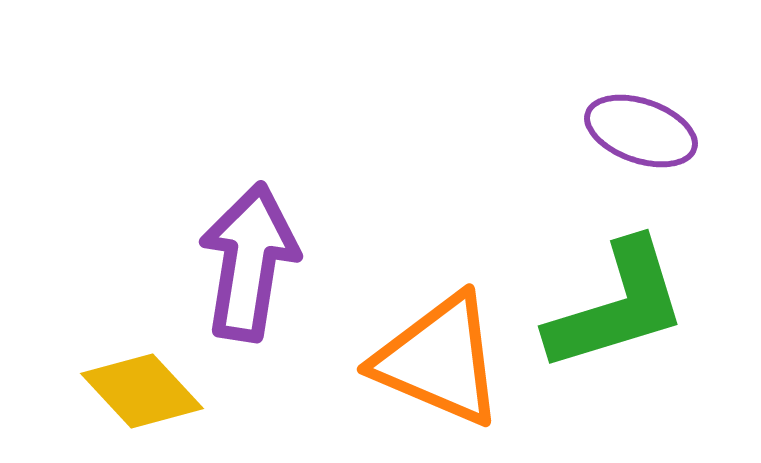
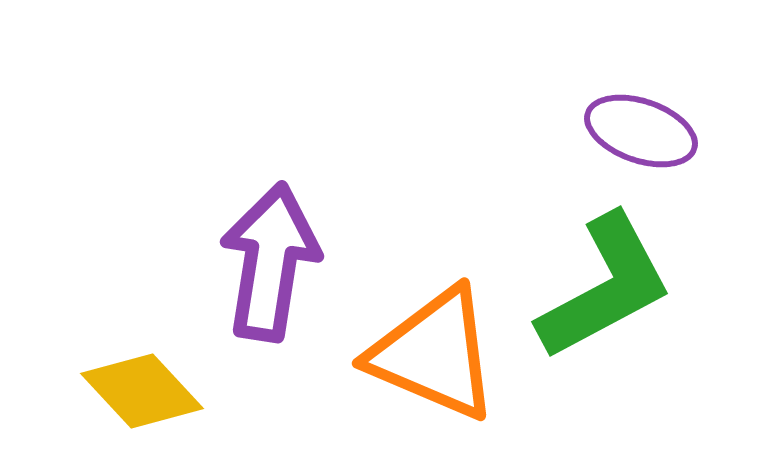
purple arrow: moved 21 px right
green L-shape: moved 12 px left, 19 px up; rotated 11 degrees counterclockwise
orange triangle: moved 5 px left, 6 px up
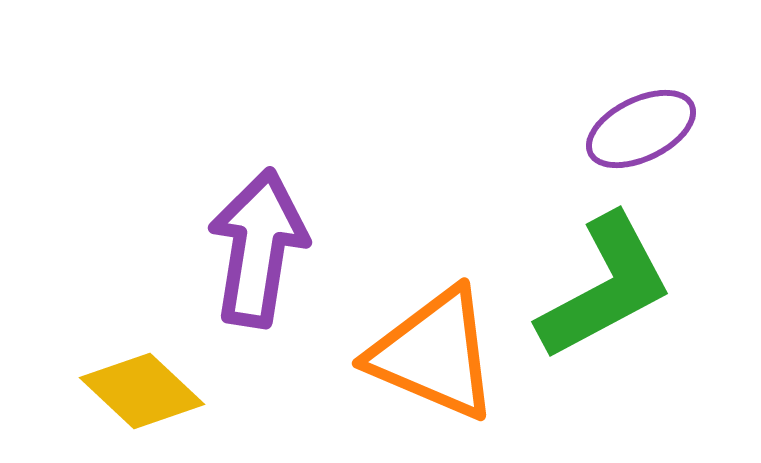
purple ellipse: moved 2 px up; rotated 45 degrees counterclockwise
purple arrow: moved 12 px left, 14 px up
yellow diamond: rotated 4 degrees counterclockwise
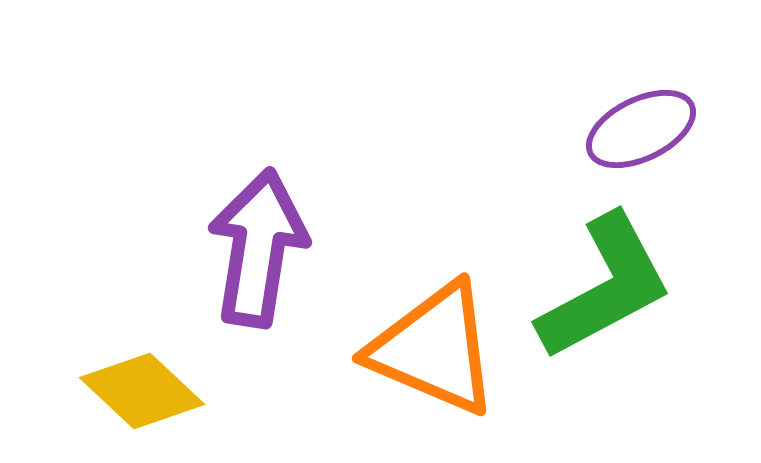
orange triangle: moved 5 px up
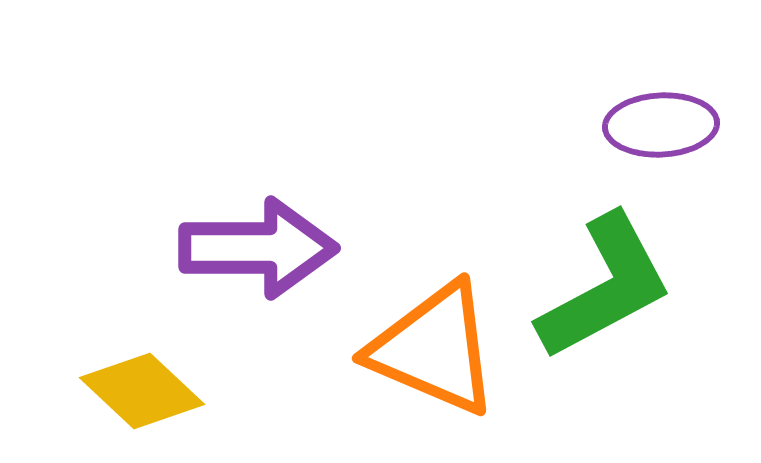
purple ellipse: moved 20 px right, 4 px up; rotated 23 degrees clockwise
purple arrow: rotated 81 degrees clockwise
